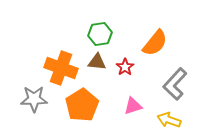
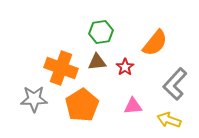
green hexagon: moved 1 px right, 2 px up
brown triangle: rotated 12 degrees counterclockwise
pink triangle: rotated 12 degrees clockwise
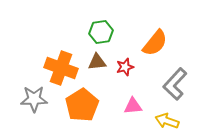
red star: rotated 18 degrees clockwise
yellow arrow: moved 2 px left, 1 px down
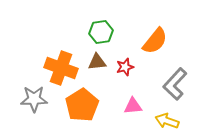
orange semicircle: moved 2 px up
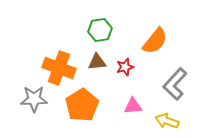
green hexagon: moved 1 px left, 2 px up
orange cross: moved 2 px left
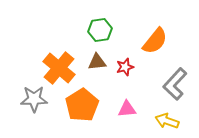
orange cross: rotated 20 degrees clockwise
pink triangle: moved 6 px left, 3 px down
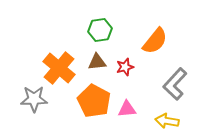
orange pentagon: moved 12 px right, 4 px up; rotated 12 degrees counterclockwise
yellow arrow: rotated 10 degrees counterclockwise
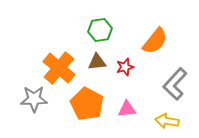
orange pentagon: moved 7 px left, 3 px down
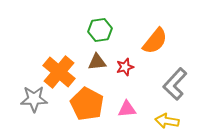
orange cross: moved 4 px down
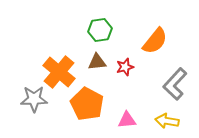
pink triangle: moved 11 px down
